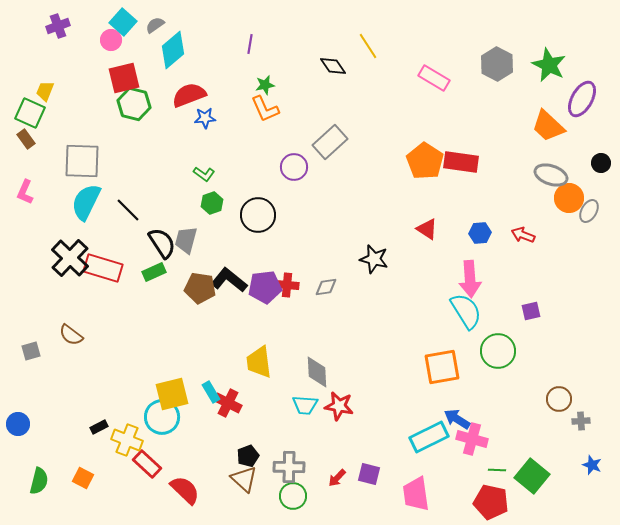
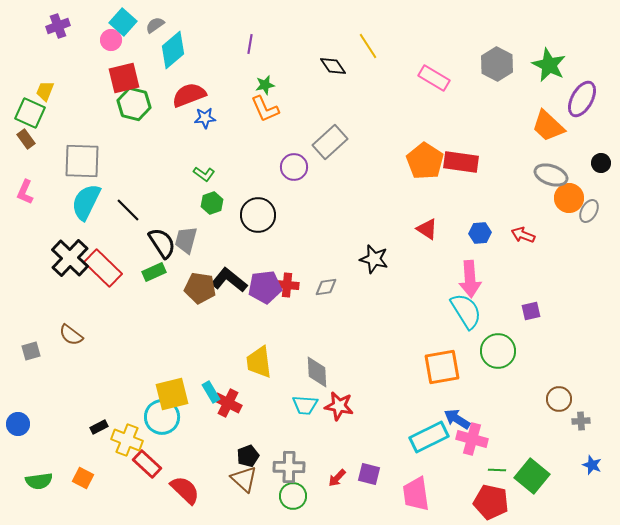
red rectangle at (103, 268): rotated 27 degrees clockwise
green semicircle at (39, 481): rotated 68 degrees clockwise
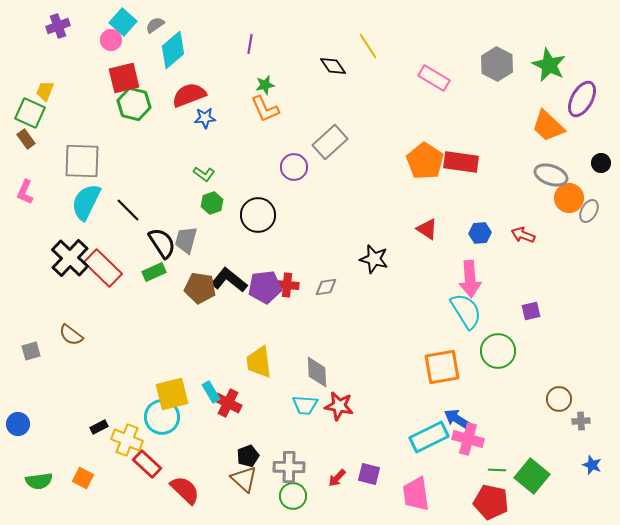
pink cross at (472, 439): moved 4 px left
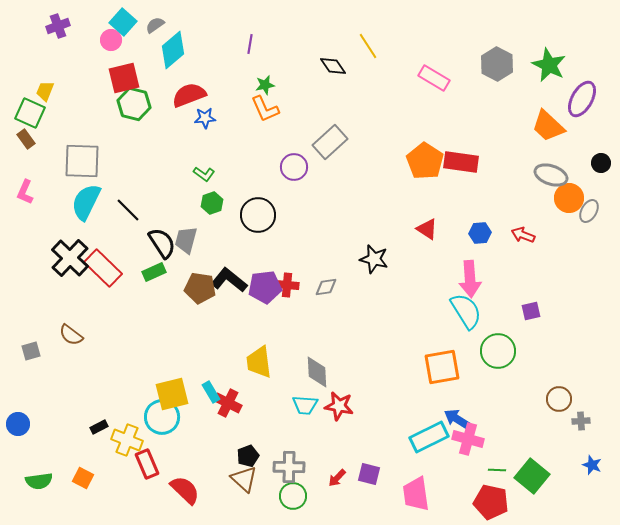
red rectangle at (147, 464): rotated 24 degrees clockwise
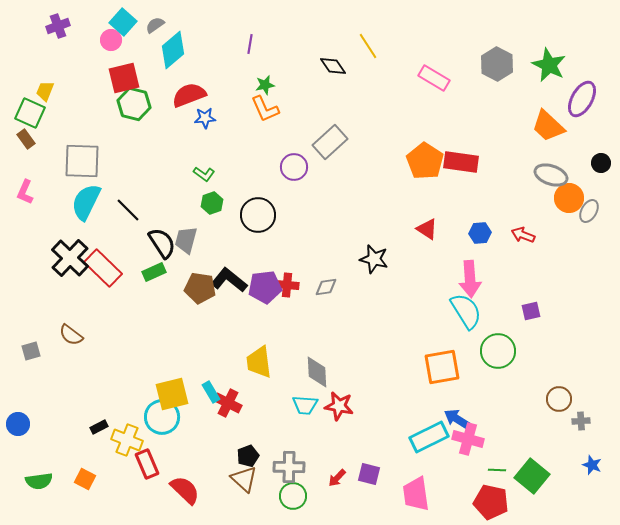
orange square at (83, 478): moved 2 px right, 1 px down
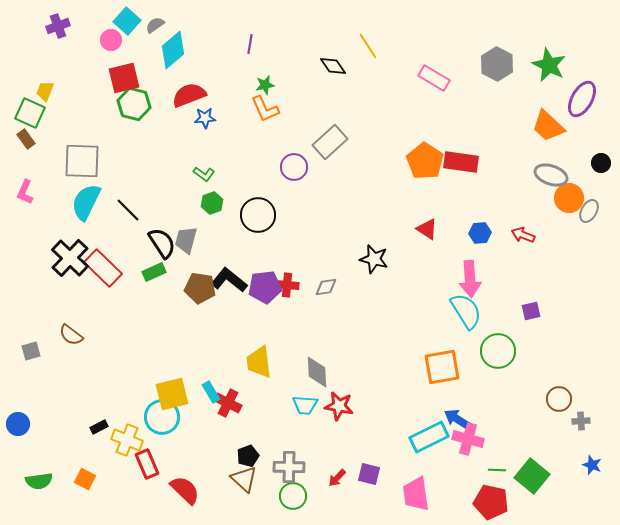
cyan square at (123, 22): moved 4 px right, 1 px up
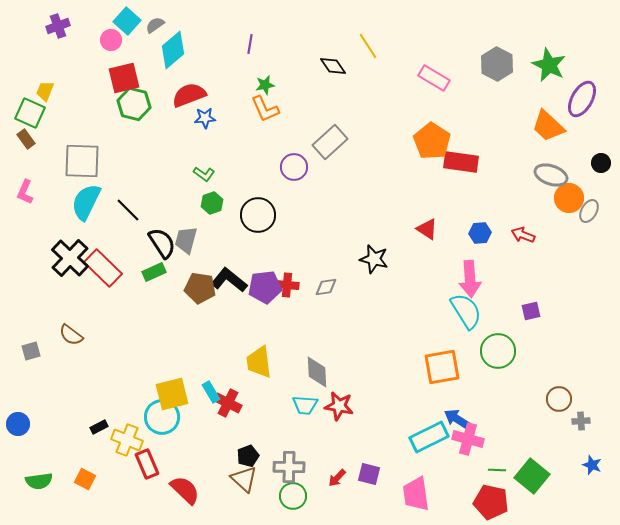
orange pentagon at (425, 161): moved 7 px right, 20 px up
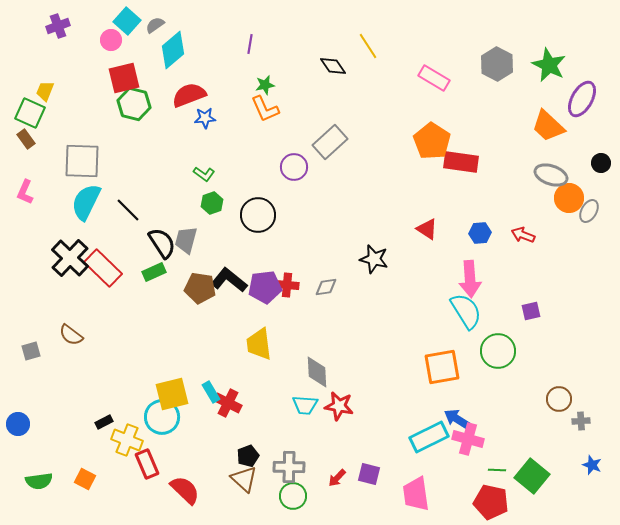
yellow trapezoid at (259, 362): moved 18 px up
black rectangle at (99, 427): moved 5 px right, 5 px up
